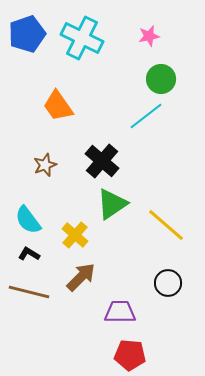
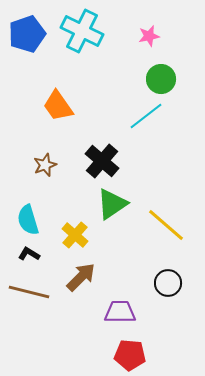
cyan cross: moved 7 px up
cyan semicircle: rotated 20 degrees clockwise
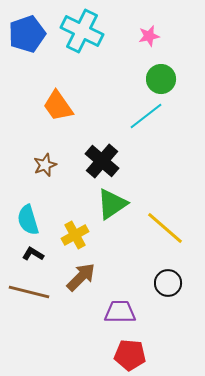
yellow line: moved 1 px left, 3 px down
yellow cross: rotated 20 degrees clockwise
black L-shape: moved 4 px right
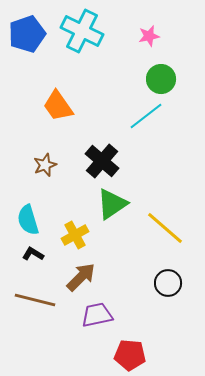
brown line: moved 6 px right, 8 px down
purple trapezoid: moved 23 px left, 3 px down; rotated 12 degrees counterclockwise
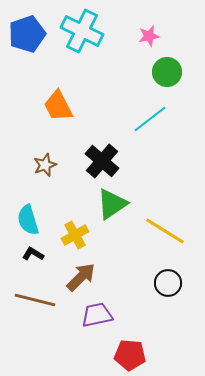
green circle: moved 6 px right, 7 px up
orange trapezoid: rotated 8 degrees clockwise
cyan line: moved 4 px right, 3 px down
yellow line: moved 3 px down; rotated 9 degrees counterclockwise
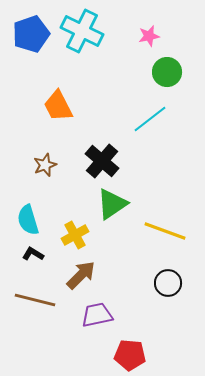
blue pentagon: moved 4 px right
yellow line: rotated 12 degrees counterclockwise
brown arrow: moved 2 px up
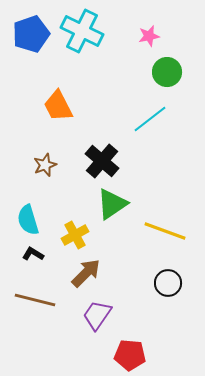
brown arrow: moved 5 px right, 2 px up
purple trapezoid: rotated 44 degrees counterclockwise
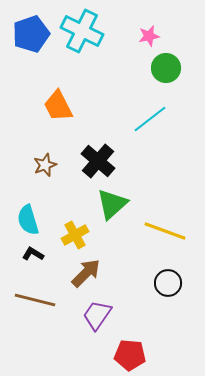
green circle: moved 1 px left, 4 px up
black cross: moved 4 px left
green triangle: rotated 8 degrees counterclockwise
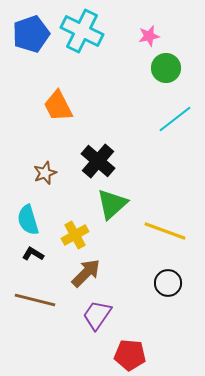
cyan line: moved 25 px right
brown star: moved 8 px down
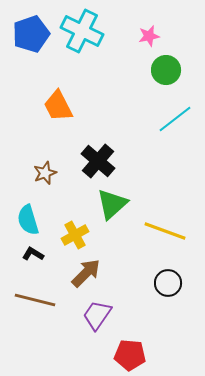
green circle: moved 2 px down
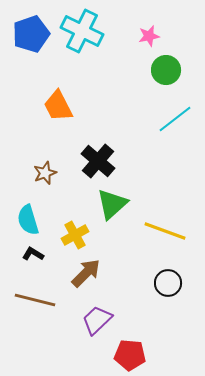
purple trapezoid: moved 5 px down; rotated 12 degrees clockwise
